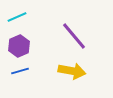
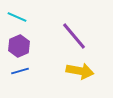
cyan line: rotated 48 degrees clockwise
yellow arrow: moved 8 px right
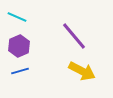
yellow arrow: moved 2 px right; rotated 16 degrees clockwise
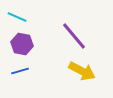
purple hexagon: moved 3 px right, 2 px up; rotated 25 degrees counterclockwise
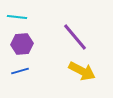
cyan line: rotated 18 degrees counterclockwise
purple line: moved 1 px right, 1 px down
purple hexagon: rotated 15 degrees counterclockwise
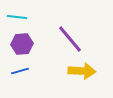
purple line: moved 5 px left, 2 px down
yellow arrow: rotated 24 degrees counterclockwise
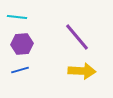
purple line: moved 7 px right, 2 px up
blue line: moved 1 px up
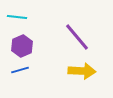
purple hexagon: moved 2 px down; rotated 20 degrees counterclockwise
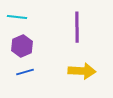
purple line: moved 10 px up; rotated 40 degrees clockwise
blue line: moved 5 px right, 2 px down
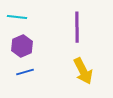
yellow arrow: moved 1 px right; rotated 60 degrees clockwise
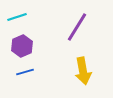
cyan line: rotated 24 degrees counterclockwise
purple line: rotated 32 degrees clockwise
yellow arrow: rotated 16 degrees clockwise
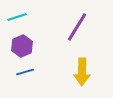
yellow arrow: moved 1 px left, 1 px down; rotated 12 degrees clockwise
